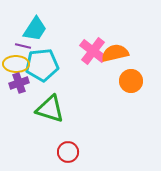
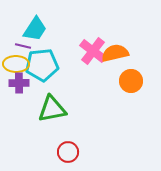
purple cross: rotated 18 degrees clockwise
green triangle: moved 2 px right; rotated 28 degrees counterclockwise
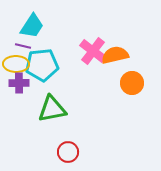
cyan trapezoid: moved 3 px left, 3 px up
orange semicircle: moved 2 px down
orange circle: moved 1 px right, 2 px down
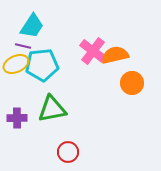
yellow ellipse: rotated 25 degrees counterclockwise
purple cross: moved 2 px left, 35 px down
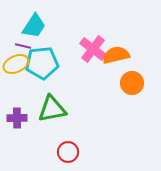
cyan trapezoid: moved 2 px right
pink cross: moved 2 px up
orange semicircle: moved 1 px right
cyan pentagon: moved 2 px up
